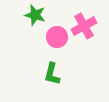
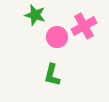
green L-shape: moved 1 px down
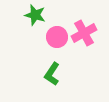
pink cross: moved 7 px down
green L-shape: moved 1 px up; rotated 20 degrees clockwise
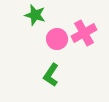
pink circle: moved 2 px down
green L-shape: moved 1 px left, 1 px down
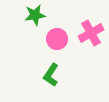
green star: rotated 25 degrees counterclockwise
pink cross: moved 7 px right
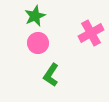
green star: moved 1 px down; rotated 15 degrees counterclockwise
pink circle: moved 19 px left, 4 px down
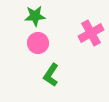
green star: rotated 20 degrees clockwise
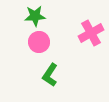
pink circle: moved 1 px right, 1 px up
green L-shape: moved 1 px left
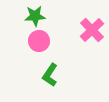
pink cross: moved 1 px right, 3 px up; rotated 15 degrees counterclockwise
pink circle: moved 1 px up
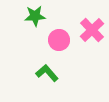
pink circle: moved 20 px right, 1 px up
green L-shape: moved 3 px left, 2 px up; rotated 105 degrees clockwise
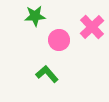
pink cross: moved 3 px up
green L-shape: moved 1 px down
